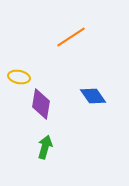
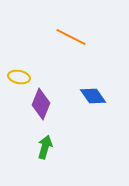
orange line: rotated 60 degrees clockwise
purple diamond: rotated 12 degrees clockwise
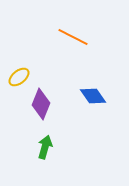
orange line: moved 2 px right
yellow ellipse: rotated 50 degrees counterclockwise
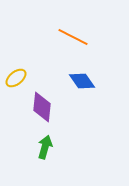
yellow ellipse: moved 3 px left, 1 px down
blue diamond: moved 11 px left, 15 px up
purple diamond: moved 1 px right, 3 px down; rotated 16 degrees counterclockwise
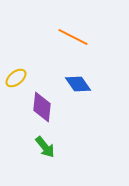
blue diamond: moved 4 px left, 3 px down
green arrow: rotated 125 degrees clockwise
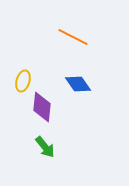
yellow ellipse: moved 7 px right, 3 px down; rotated 35 degrees counterclockwise
